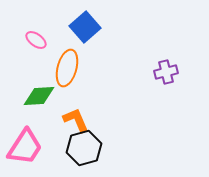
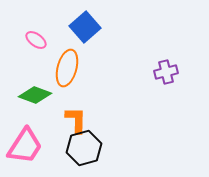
green diamond: moved 4 px left, 1 px up; rotated 24 degrees clockwise
orange L-shape: rotated 24 degrees clockwise
pink trapezoid: moved 1 px up
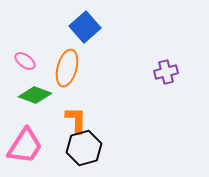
pink ellipse: moved 11 px left, 21 px down
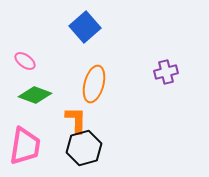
orange ellipse: moved 27 px right, 16 px down
pink trapezoid: rotated 24 degrees counterclockwise
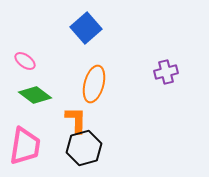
blue square: moved 1 px right, 1 px down
green diamond: rotated 16 degrees clockwise
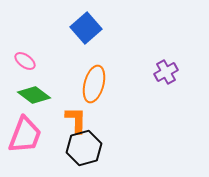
purple cross: rotated 15 degrees counterclockwise
green diamond: moved 1 px left
pink trapezoid: moved 11 px up; rotated 12 degrees clockwise
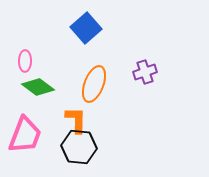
pink ellipse: rotated 55 degrees clockwise
purple cross: moved 21 px left; rotated 10 degrees clockwise
orange ellipse: rotated 6 degrees clockwise
green diamond: moved 4 px right, 8 px up
black hexagon: moved 5 px left, 1 px up; rotated 20 degrees clockwise
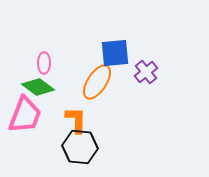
blue square: moved 29 px right, 25 px down; rotated 36 degrees clockwise
pink ellipse: moved 19 px right, 2 px down
purple cross: moved 1 px right; rotated 20 degrees counterclockwise
orange ellipse: moved 3 px right, 2 px up; rotated 12 degrees clockwise
pink trapezoid: moved 20 px up
black hexagon: moved 1 px right
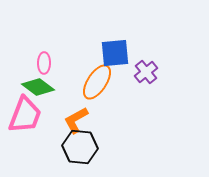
orange L-shape: rotated 120 degrees counterclockwise
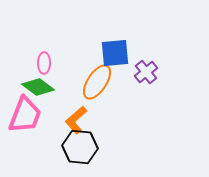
orange L-shape: rotated 12 degrees counterclockwise
